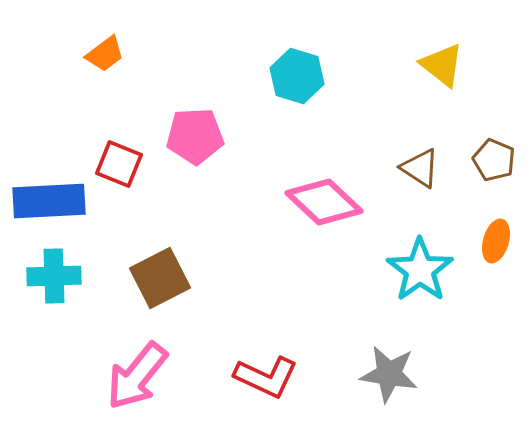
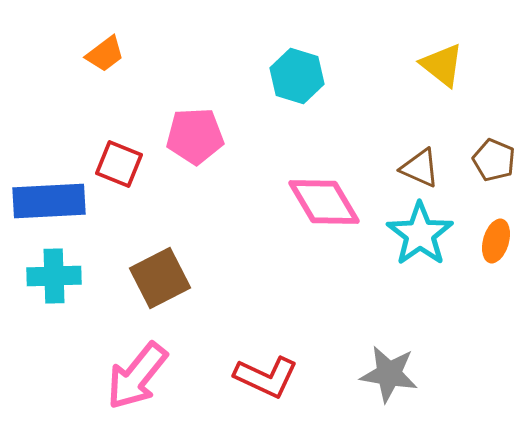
brown triangle: rotated 9 degrees counterclockwise
pink diamond: rotated 16 degrees clockwise
cyan star: moved 36 px up
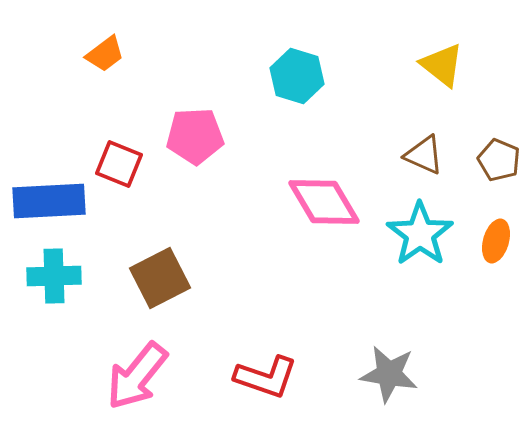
brown pentagon: moved 5 px right
brown triangle: moved 4 px right, 13 px up
red L-shape: rotated 6 degrees counterclockwise
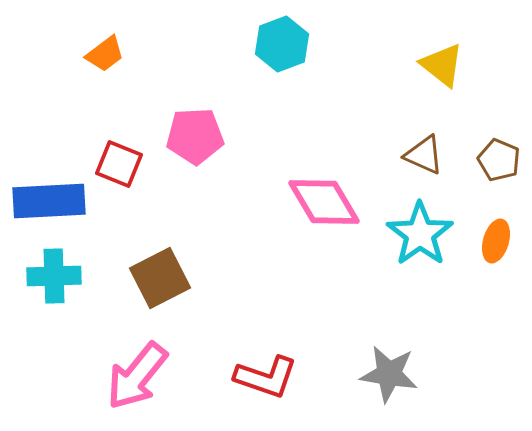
cyan hexagon: moved 15 px left, 32 px up; rotated 22 degrees clockwise
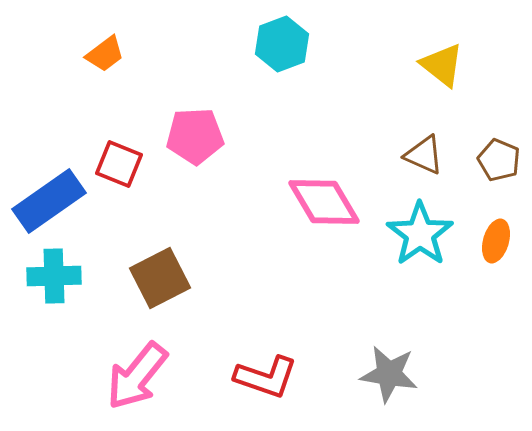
blue rectangle: rotated 32 degrees counterclockwise
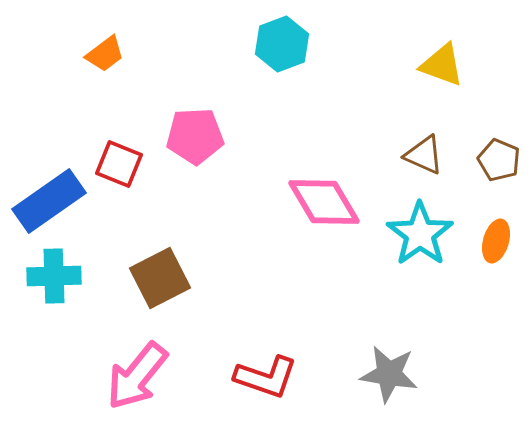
yellow triangle: rotated 18 degrees counterclockwise
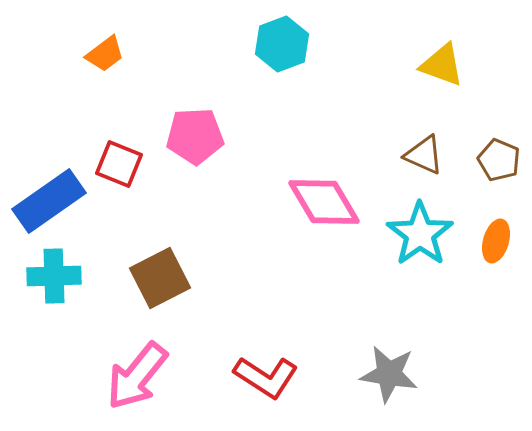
red L-shape: rotated 14 degrees clockwise
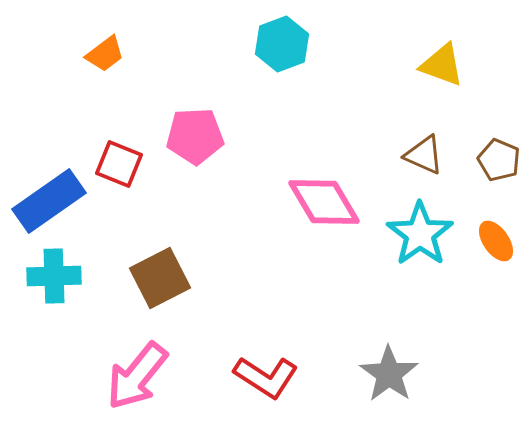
orange ellipse: rotated 51 degrees counterclockwise
gray star: rotated 26 degrees clockwise
